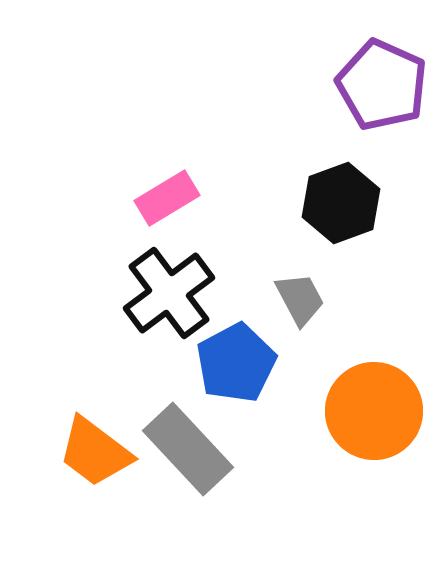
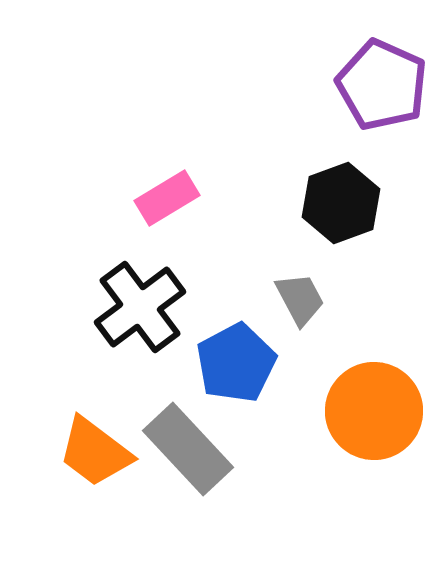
black cross: moved 29 px left, 14 px down
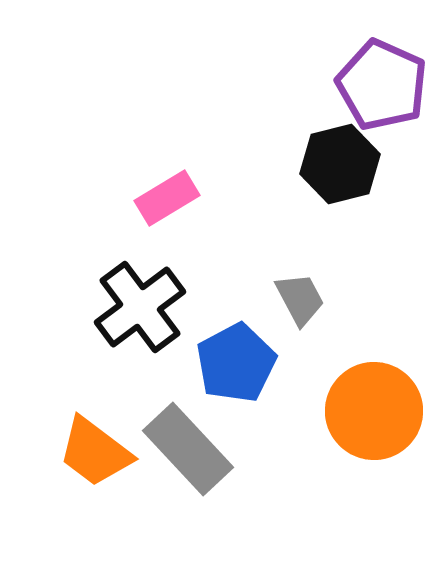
black hexagon: moved 1 px left, 39 px up; rotated 6 degrees clockwise
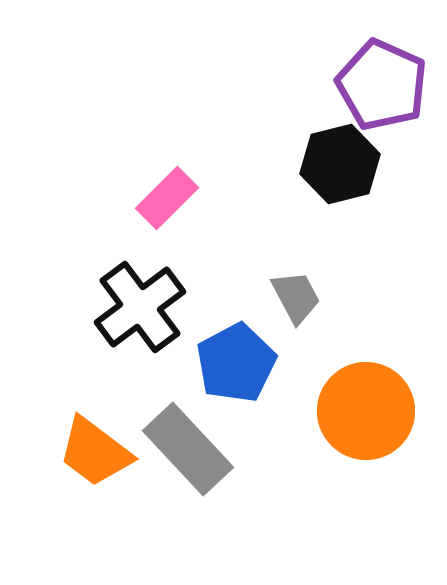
pink rectangle: rotated 14 degrees counterclockwise
gray trapezoid: moved 4 px left, 2 px up
orange circle: moved 8 px left
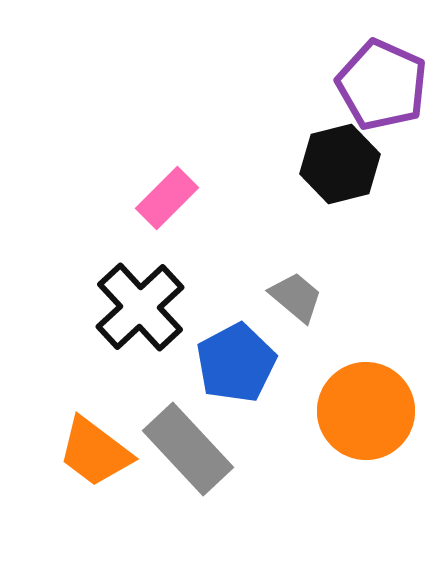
gray trapezoid: rotated 22 degrees counterclockwise
black cross: rotated 6 degrees counterclockwise
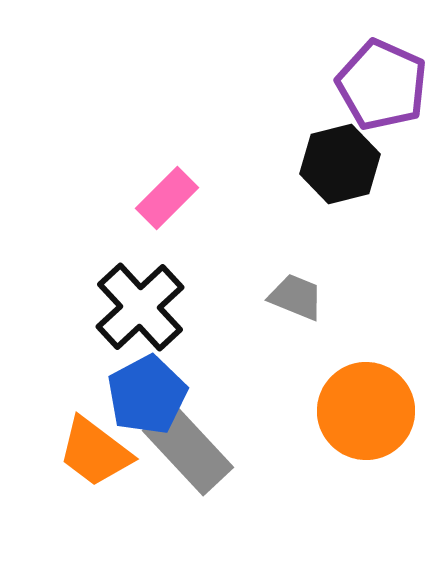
gray trapezoid: rotated 18 degrees counterclockwise
blue pentagon: moved 89 px left, 32 px down
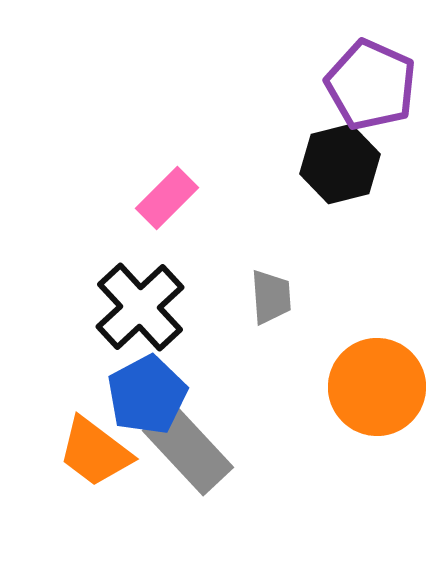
purple pentagon: moved 11 px left
gray trapezoid: moved 25 px left; rotated 64 degrees clockwise
orange circle: moved 11 px right, 24 px up
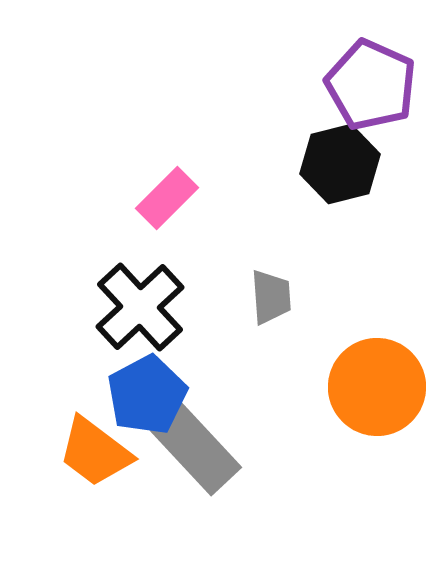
gray rectangle: moved 8 px right
